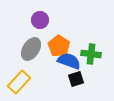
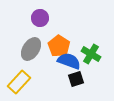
purple circle: moved 2 px up
green cross: rotated 24 degrees clockwise
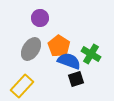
yellow rectangle: moved 3 px right, 4 px down
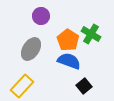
purple circle: moved 1 px right, 2 px up
orange pentagon: moved 9 px right, 6 px up
green cross: moved 20 px up
black square: moved 8 px right, 7 px down; rotated 21 degrees counterclockwise
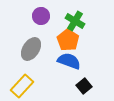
green cross: moved 16 px left, 13 px up
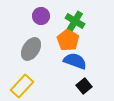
blue semicircle: moved 6 px right
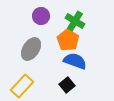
black square: moved 17 px left, 1 px up
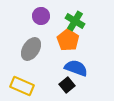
blue semicircle: moved 1 px right, 7 px down
yellow rectangle: rotated 70 degrees clockwise
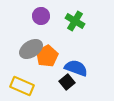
orange pentagon: moved 21 px left, 16 px down; rotated 10 degrees clockwise
gray ellipse: rotated 25 degrees clockwise
black square: moved 3 px up
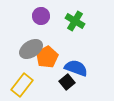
orange pentagon: moved 1 px down
yellow rectangle: moved 1 px up; rotated 75 degrees counterclockwise
